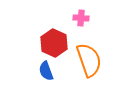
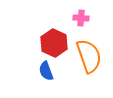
orange semicircle: moved 4 px up
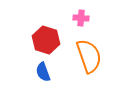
red hexagon: moved 8 px left, 3 px up; rotated 8 degrees counterclockwise
blue semicircle: moved 3 px left, 1 px down
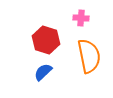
orange semicircle: rotated 8 degrees clockwise
blue semicircle: rotated 66 degrees clockwise
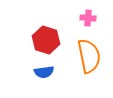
pink cross: moved 7 px right
blue semicircle: moved 1 px right; rotated 144 degrees counterclockwise
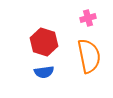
pink cross: rotated 21 degrees counterclockwise
red hexagon: moved 2 px left, 2 px down
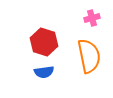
pink cross: moved 4 px right
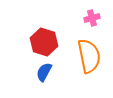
blue semicircle: rotated 126 degrees clockwise
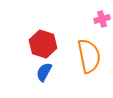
pink cross: moved 10 px right, 1 px down
red hexagon: moved 1 px left, 2 px down
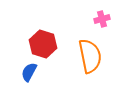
orange semicircle: moved 1 px right
blue semicircle: moved 15 px left
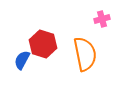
orange semicircle: moved 5 px left, 2 px up
blue semicircle: moved 7 px left, 12 px up
